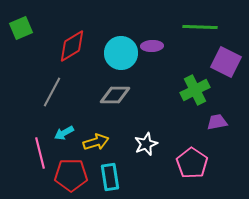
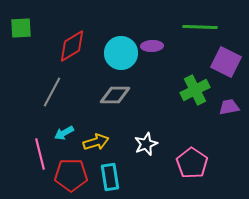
green square: rotated 20 degrees clockwise
purple trapezoid: moved 12 px right, 15 px up
pink line: moved 1 px down
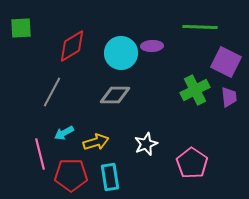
purple trapezoid: moved 10 px up; rotated 95 degrees clockwise
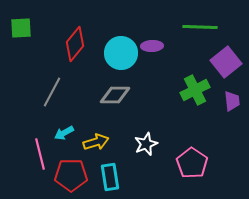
red diamond: moved 3 px right, 2 px up; rotated 20 degrees counterclockwise
purple square: rotated 24 degrees clockwise
purple trapezoid: moved 3 px right, 4 px down
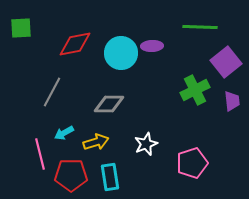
red diamond: rotated 40 degrees clockwise
gray diamond: moved 6 px left, 9 px down
pink pentagon: rotated 20 degrees clockwise
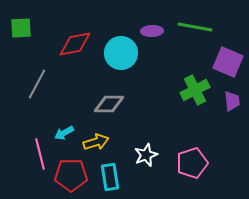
green line: moved 5 px left; rotated 8 degrees clockwise
purple ellipse: moved 15 px up
purple square: moved 2 px right; rotated 28 degrees counterclockwise
gray line: moved 15 px left, 8 px up
white star: moved 11 px down
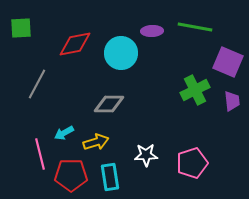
white star: rotated 20 degrees clockwise
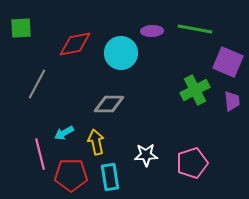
green line: moved 2 px down
yellow arrow: rotated 85 degrees counterclockwise
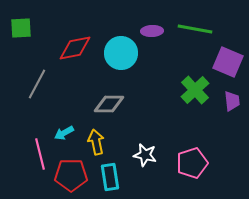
red diamond: moved 4 px down
green cross: rotated 16 degrees counterclockwise
white star: moved 1 px left; rotated 15 degrees clockwise
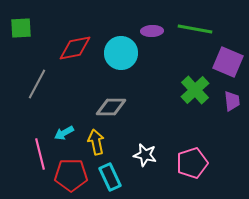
gray diamond: moved 2 px right, 3 px down
cyan rectangle: rotated 16 degrees counterclockwise
